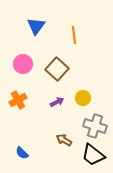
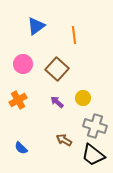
blue triangle: rotated 18 degrees clockwise
purple arrow: rotated 112 degrees counterclockwise
blue semicircle: moved 1 px left, 5 px up
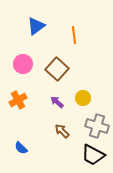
gray cross: moved 2 px right
brown arrow: moved 2 px left, 9 px up; rotated 14 degrees clockwise
black trapezoid: rotated 10 degrees counterclockwise
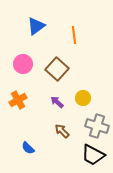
blue semicircle: moved 7 px right
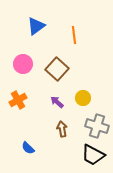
brown arrow: moved 2 px up; rotated 35 degrees clockwise
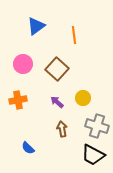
orange cross: rotated 18 degrees clockwise
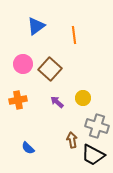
brown square: moved 7 px left
brown arrow: moved 10 px right, 11 px down
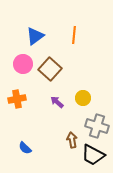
blue triangle: moved 1 px left, 10 px down
orange line: rotated 12 degrees clockwise
orange cross: moved 1 px left, 1 px up
blue semicircle: moved 3 px left
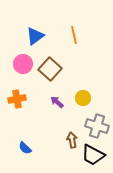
orange line: rotated 18 degrees counterclockwise
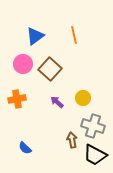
gray cross: moved 4 px left
black trapezoid: moved 2 px right
